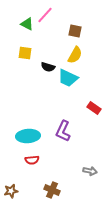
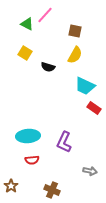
yellow square: rotated 24 degrees clockwise
cyan trapezoid: moved 17 px right, 8 px down
purple L-shape: moved 1 px right, 11 px down
brown star: moved 5 px up; rotated 24 degrees counterclockwise
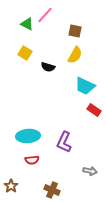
red rectangle: moved 2 px down
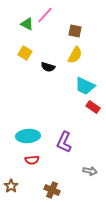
red rectangle: moved 1 px left, 3 px up
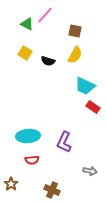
black semicircle: moved 6 px up
brown star: moved 2 px up
